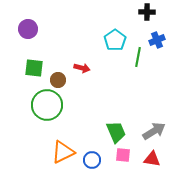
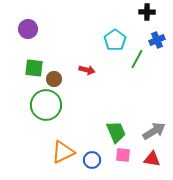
green line: moved 1 px left, 2 px down; rotated 18 degrees clockwise
red arrow: moved 5 px right, 2 px down
brown circle: moved 4 px left, 1 px up
green circle: moved 1 px left
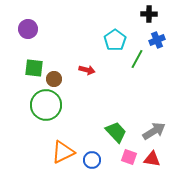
black cross: moved 2 px right, 2 px down
green trapezoid: rotated 20 degrees counterclockwise
pink square: moved 6 px right, 2 px down; rotated 14 degrees clockwise
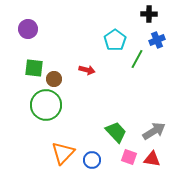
orange triangle: moved 1 px down; rotated 20 degrees counterclockwise
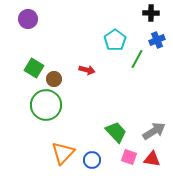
black cross: moved 2 px right, 1 px up
purple circle: moved 10 px up
green square: rotated 24 degrees clockwise
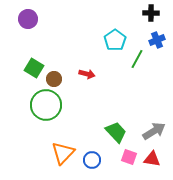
red arrow: moved 4 px down
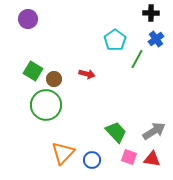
blue cross: moved 1 px left, 1 px up; rotated 14 degrees counterclockwise
green square: moved 1 px left, 3 px down
